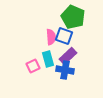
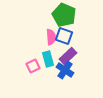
green pentagon: moved 9 px left, 2 px up
blue cross: rotated 24 degrees clockwise
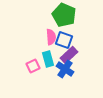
blue square: moved 4 px down
purple rectangle: moved 1 px right, 1 px up
blue cross: moved 1 px up
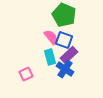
pink semicircle: rotated 35 degrees counterclockwise
cyan rectangle: moved 2 px right, 2 px up
pink square: moved 7 px left, 8 px down
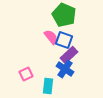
cyan rectangle: moved 2 px left, 29 px down; rotated 21 degrees clockwise
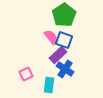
green pentagon: rotated 15 degrees clockwise
purple rectangle: moved 11 px left
cyan rectangle: moved 1 px right, 1 px up
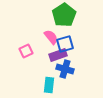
blue square: moved 1 px right, 4 px down; rotated 36 degrees counterclockwise
purple rectangle: rotated 24 degrees clockwise
blue cross: rotated 18 degrees counterclockwise
pink square: moved 23 px up
